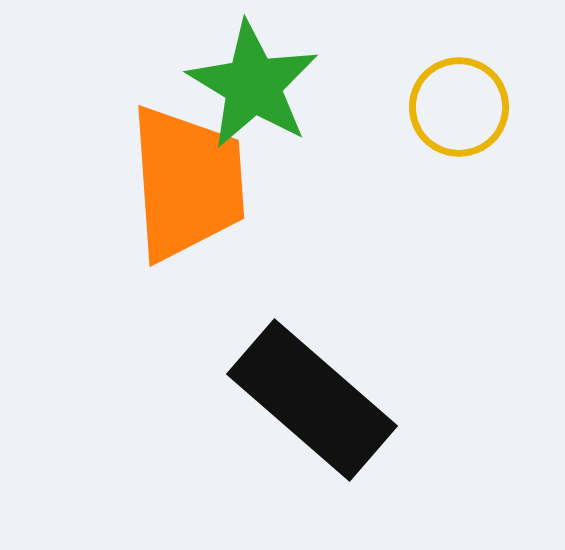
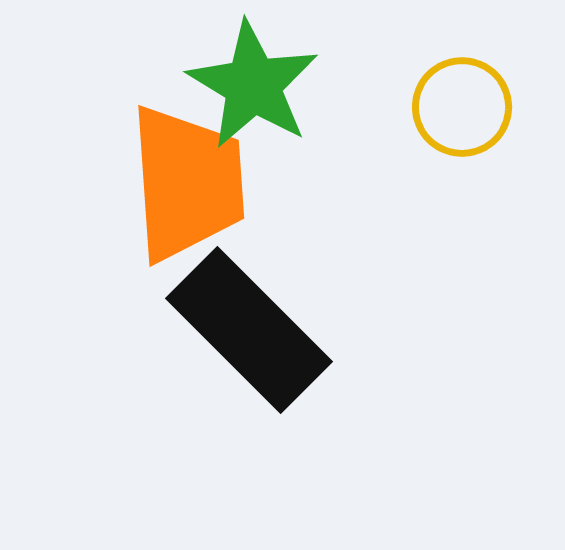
yellow circle: moved 3 px right
black rectangle: moved 63 px left, 70 px up; rotated 4 degrees clockwise
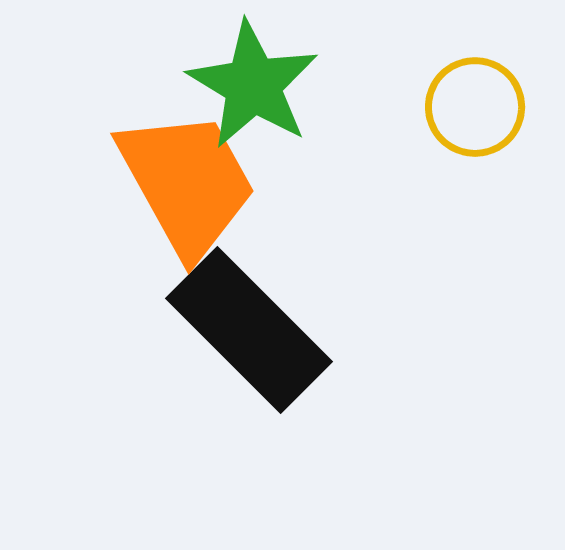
yellow circle: moved 13 px right
orange trapezoid: rotated 25 degrees counterclockwise
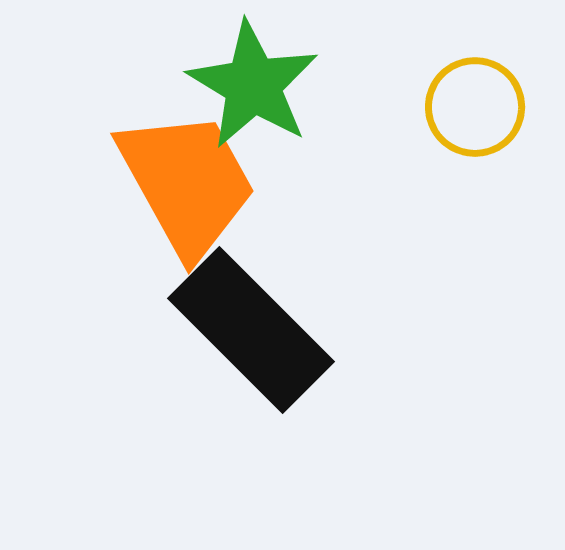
black rectangle: moved 2 px right
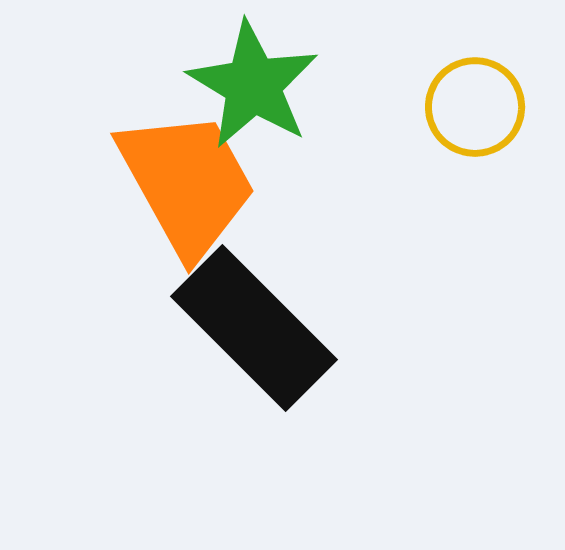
black rectangle: moved 3 px right, 2 px up
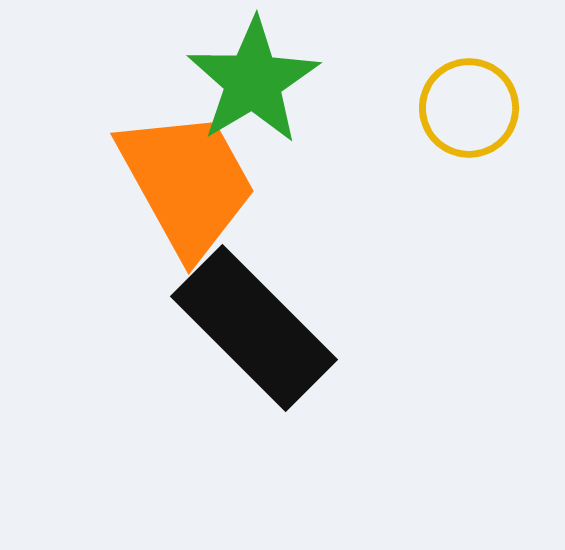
green star: moved 4 px up; rotated 10 degrees clockwise
yellow circle: moved 6 px left, 1 px down
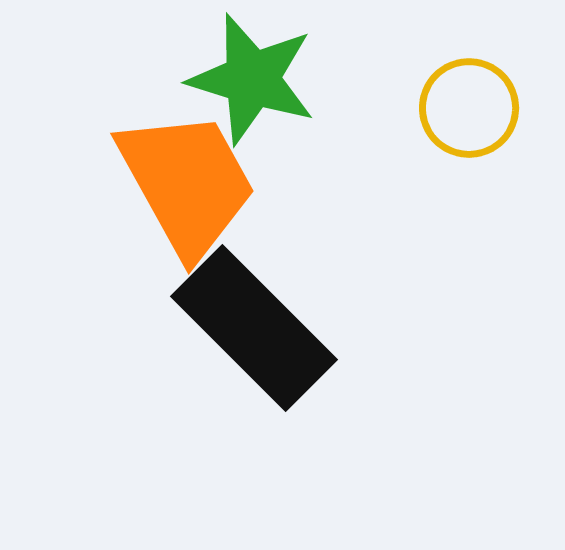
green star: moved 1 px left, 2 px up; rotated 24 degrees counterclockwise
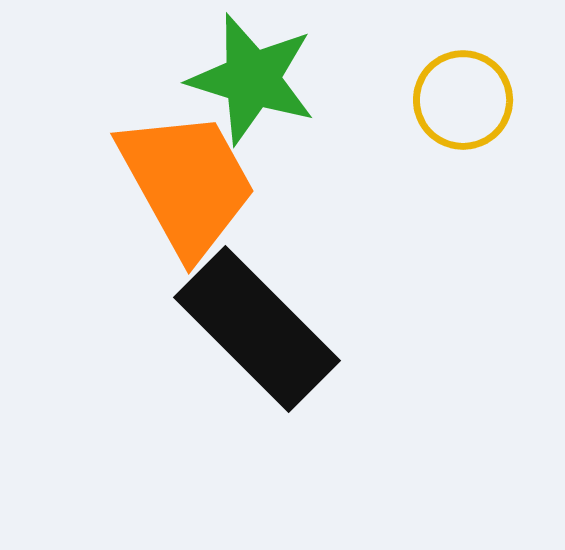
yellow circle: moved 6 px left, 8 px up
black rectangle: moved 3 px right, 1 px down
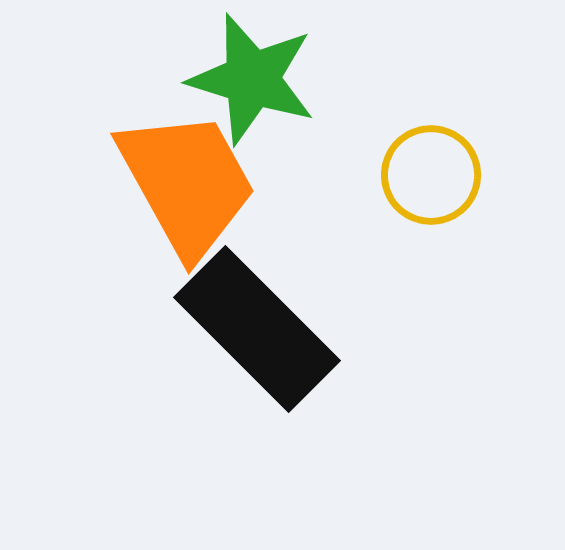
yellow circle: moved 32 px left, 75 px down
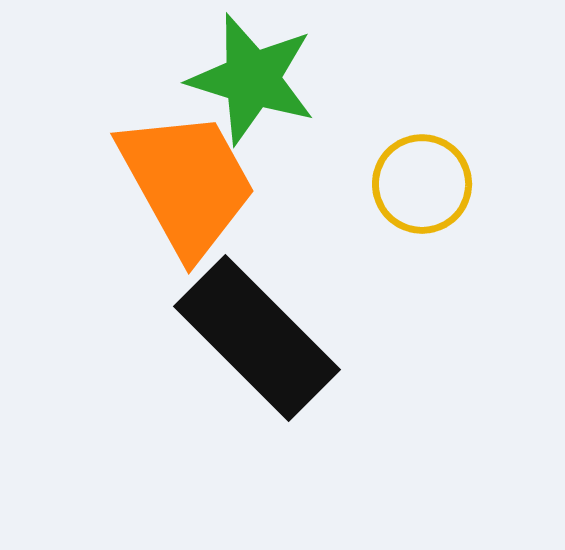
yellow circle: moved 9 px left, 9 px down
black rectangle: moved 9 px down
